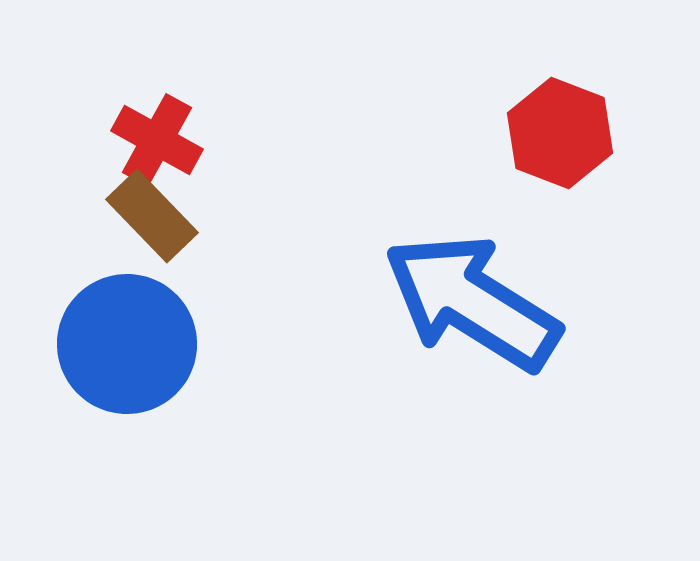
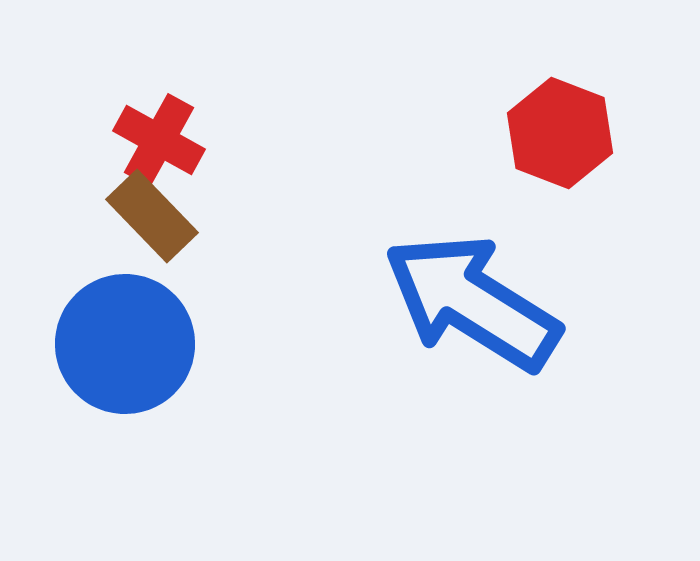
red cross: moved 2 px right
blue circle: moved 2 px left
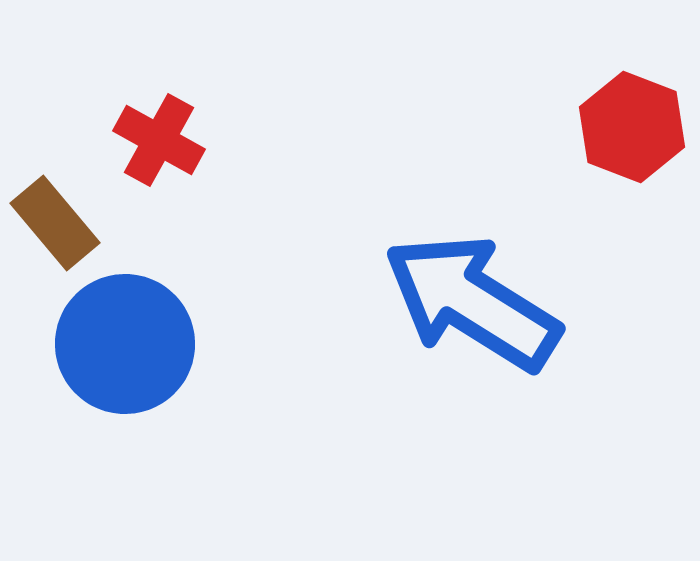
red hexagon: moved 72 px right, 6 px up
brown rectangle: moved 97 px left, 7 px down; rotated 4 degrees clockwise
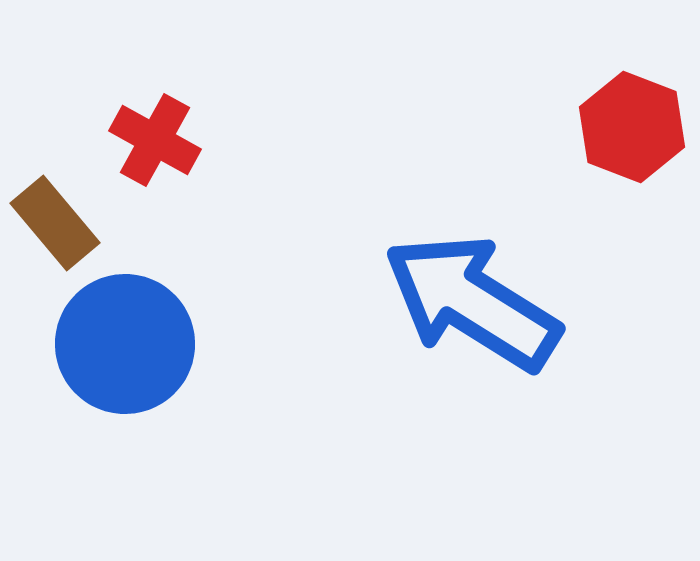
red cross: moved 4 px left
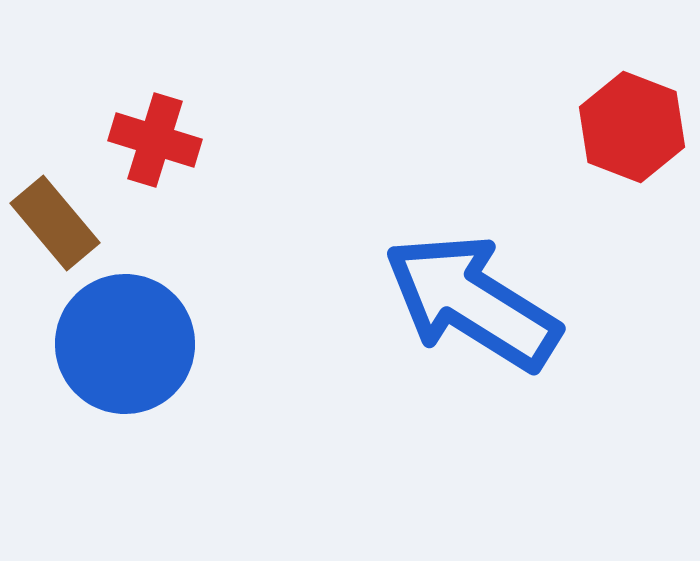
red cross: rotated 12 degrees counterclockwise
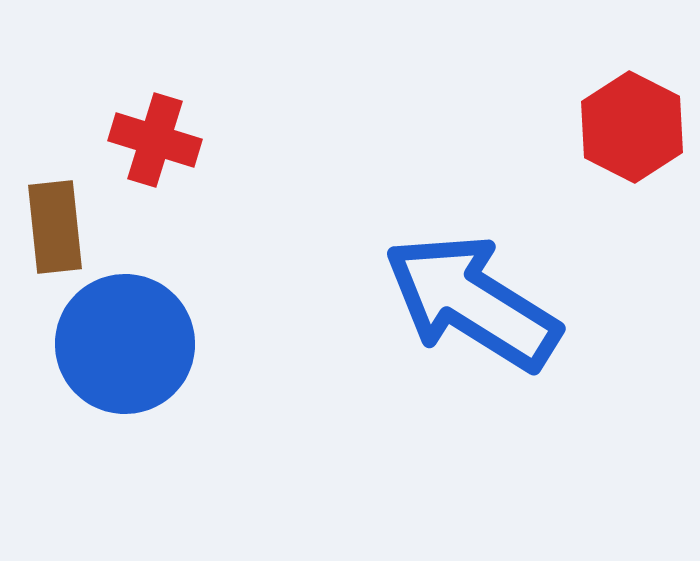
red hexagon: rotated 6 degrees clockwise
brown rectangle: moved 4 px down; rotated 34 degrees clockwise
